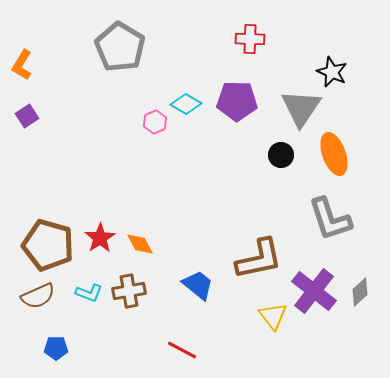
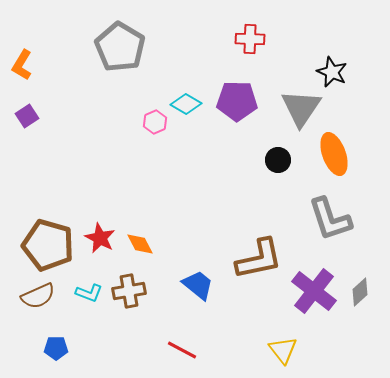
black circle: moved 3 px left, 5 px down
red star: rotated 12 degrees counterclockwise
yellow triangle: moved 10 px right, 34 px down
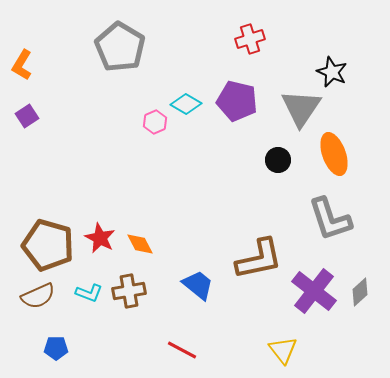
red cross: rotated 20 degrees counterclockwise
purple pentagon: rotated 12 degrees clockwise
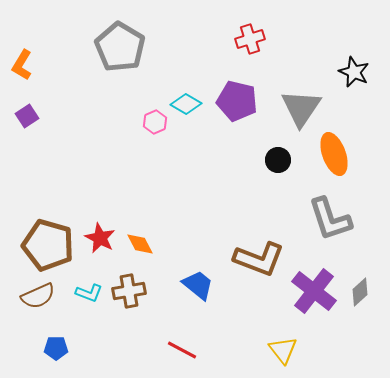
black star: moved 22 px right
brown L-shape: rotated 33 degrees clockwise
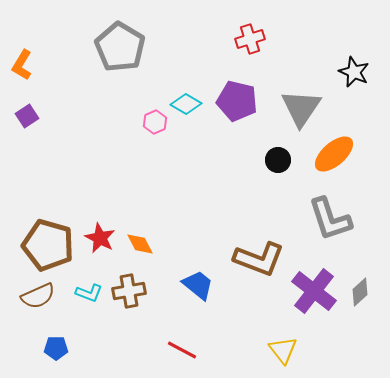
orange ellipse: rotated 69 degrees clockwise
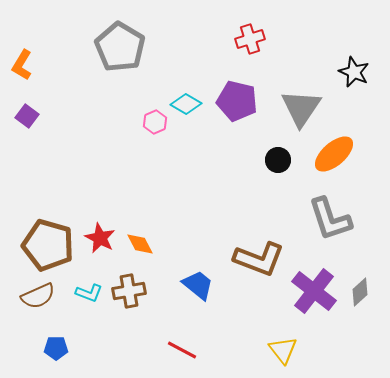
purple square: rotated 20 degrees counterclockwise
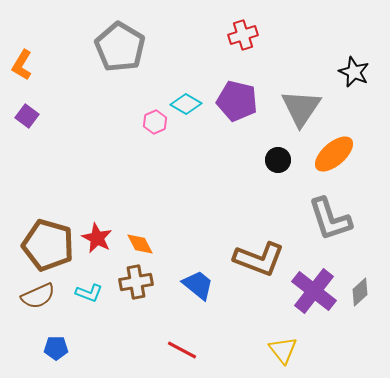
red cross: moved 7 px left, 4 px up
red star: moved 3 px left
brown cross: moved 7 px right, 9 px up
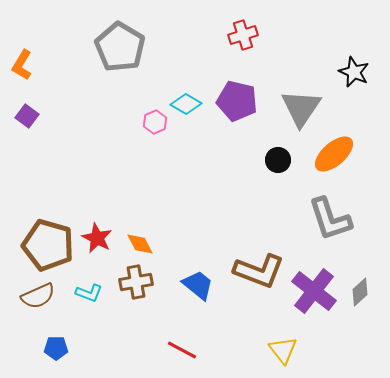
brown L-shape: moved 12 px down
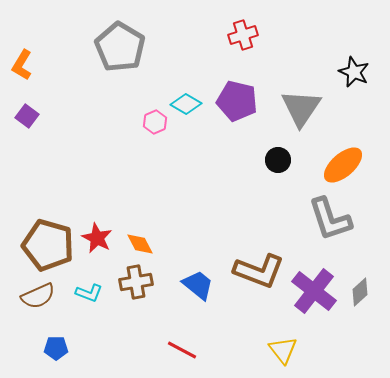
orange ellipse: moved 9 px right, 11 px down
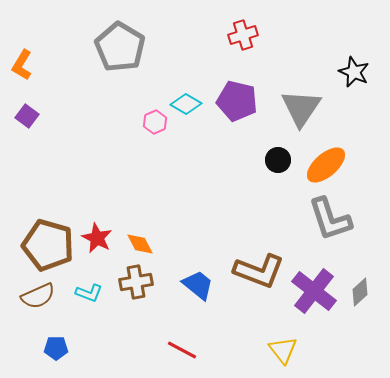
orange ellipse: moved 17 px left
